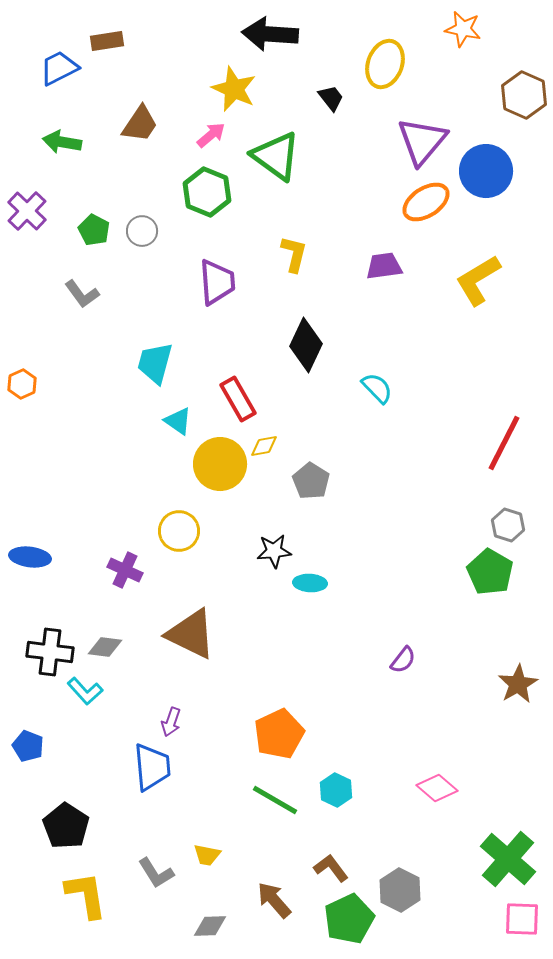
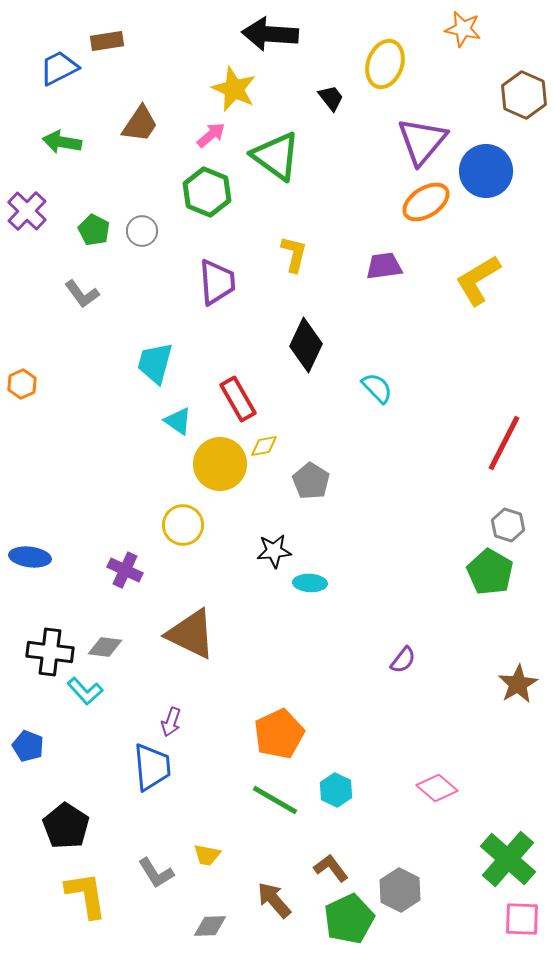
yellow circle at (179, 531): moved 4 px right, 6 px up
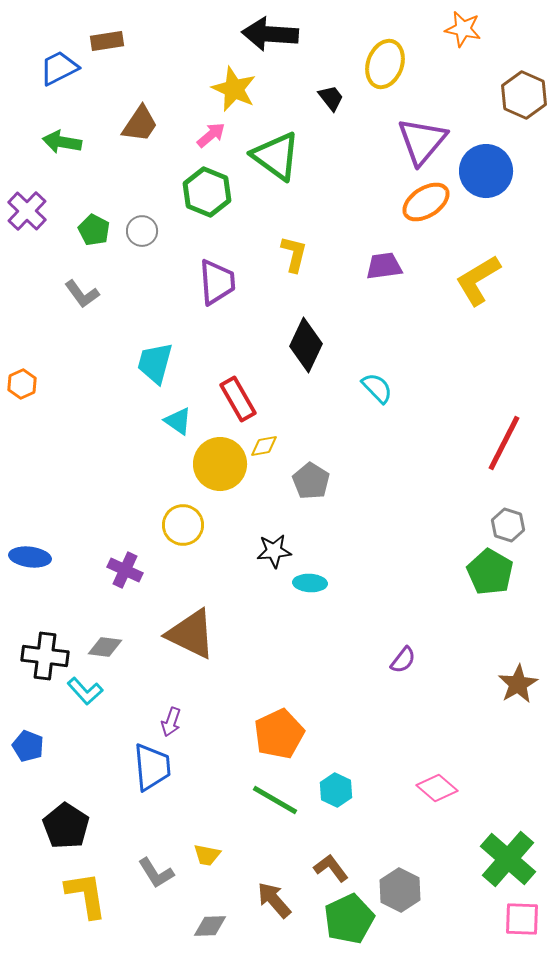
black cross at (50, 652): moved 5 px left, 4 px down
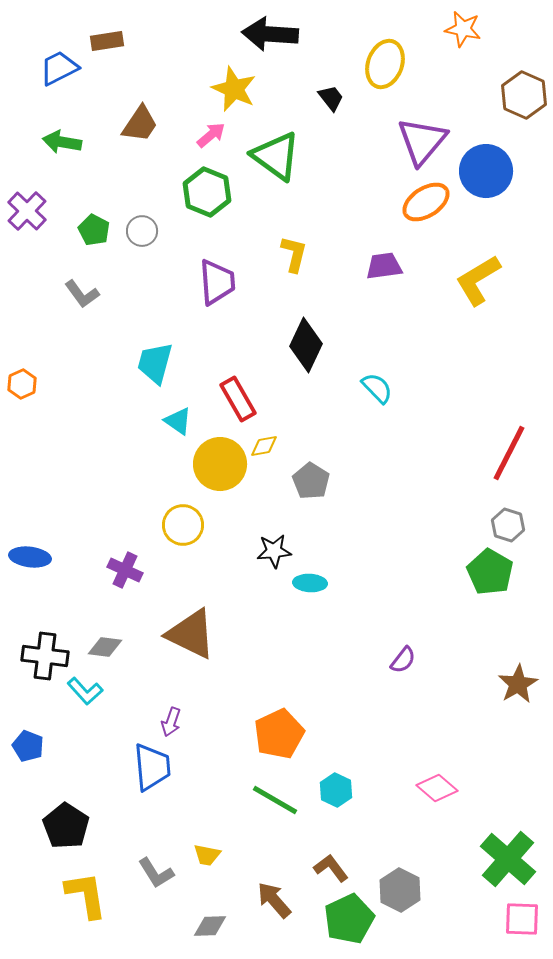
red line at (504, 443): moved 5 px right, 10 px down
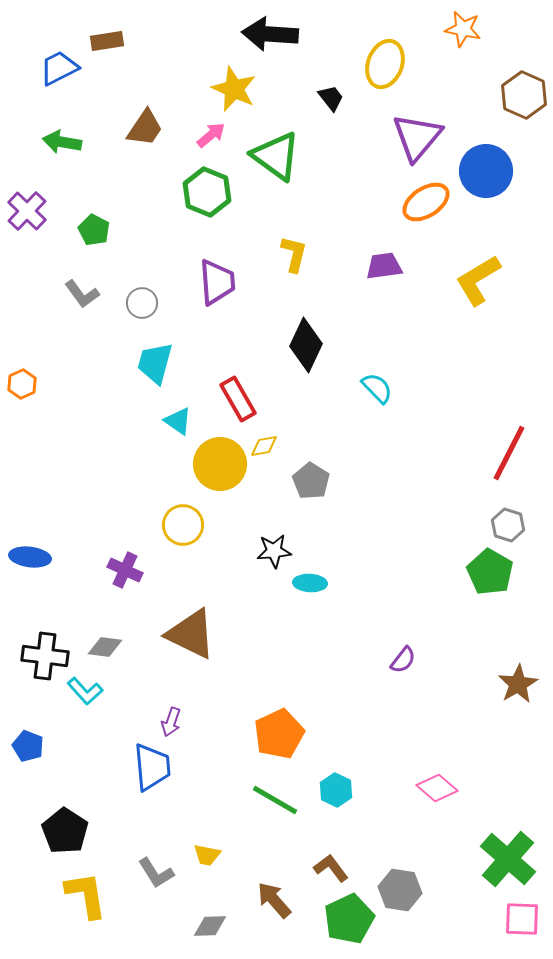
brown trapezoid at (140, 124): moved 5 px right, 4 px down
purple triangle at (422, 141): moved 5 px left, 4 px up
gray circle at (142, 231): moved 72 px down
black pentagon at (66, 826): moved 1 px left, 5 px down
gray hexagon at (400, 890): rotated 18 degrees counterclockwise
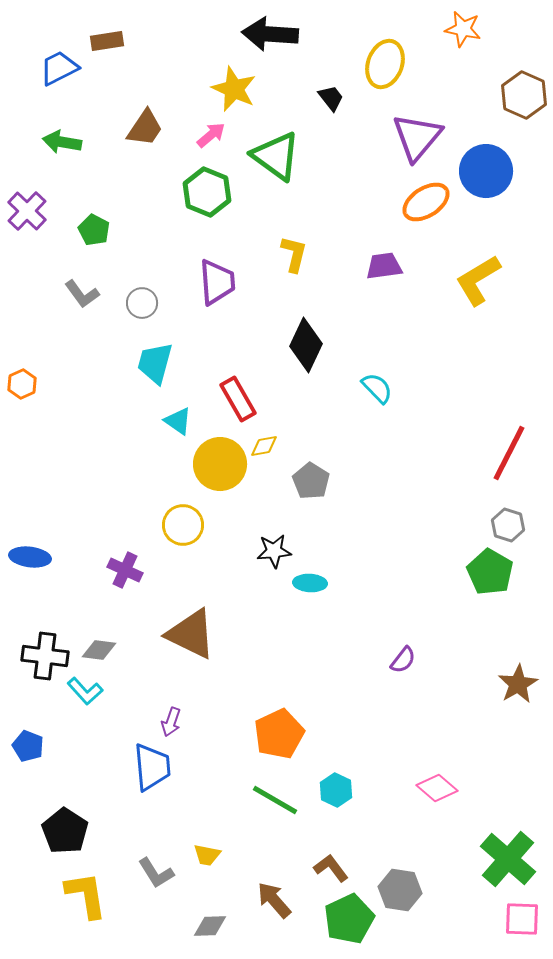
gray diamond at (105, 647): moved 6 px left, 3 px down
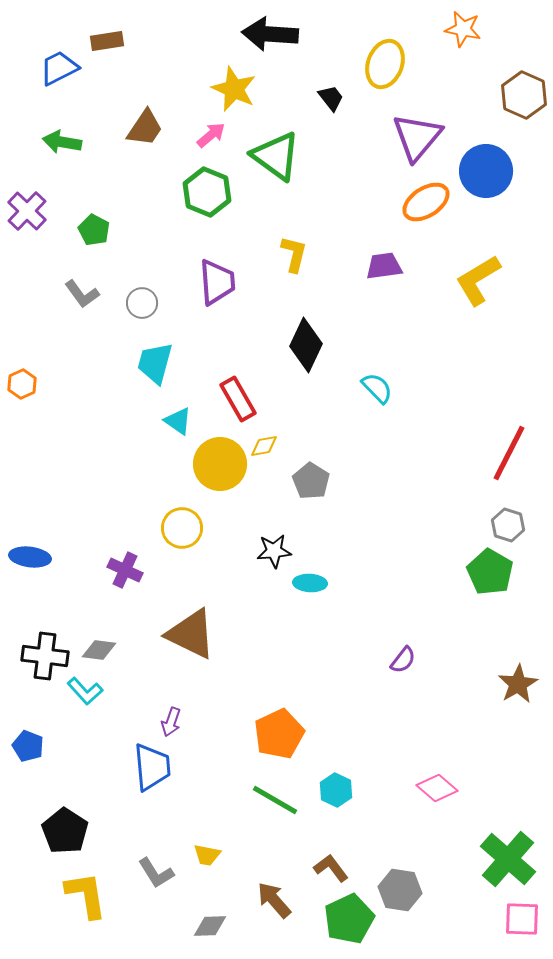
yellow circle at (183, 525): moved 1 px left, 3 px down
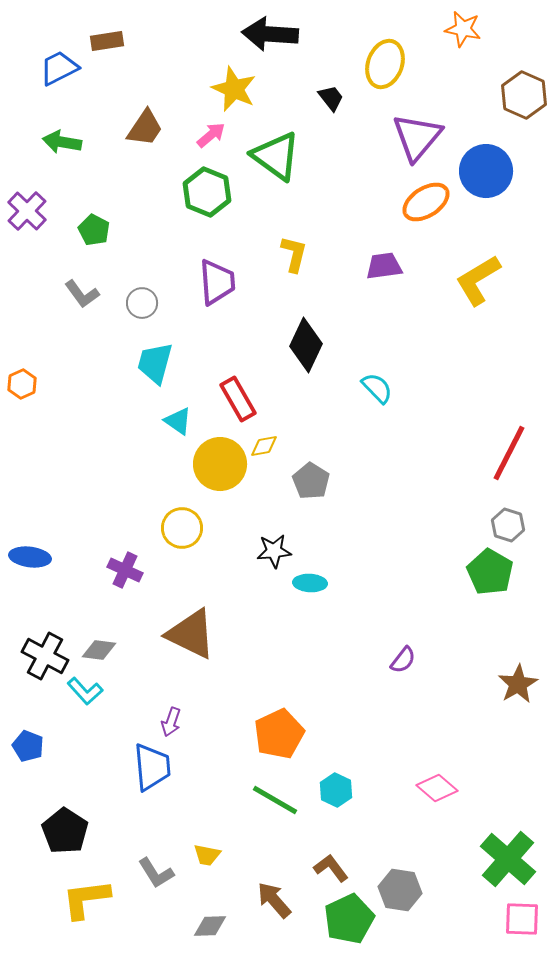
black cross at (45, 656): rotated 21 degrees clockwise
yellow L-shape at (86, 895): moved 4 px down; rotated 88 degrees counterclockwise
